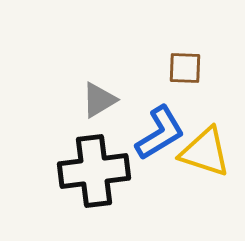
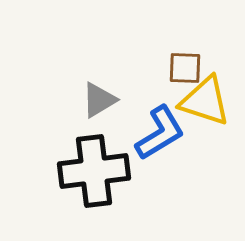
yellow triangle: moved 51 px up
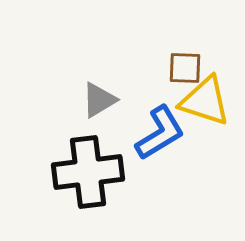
black cross: moved 6 px left, 1 px down
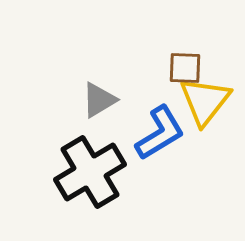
yellow triangle: rotated 50 degrees clockwise
black cross: moved 2 px right; rotated 24 degrees counterclockwise
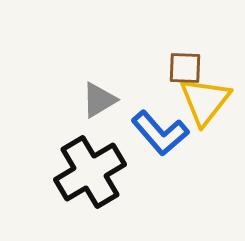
blue L-shape: rotated 80 degrees clockwise
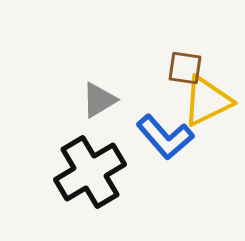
brown square: rotated 6 degrees clockwise
yellow triangle: moved 2 px right; rotated 26 degrees clockwise
blue L-shape: moved 5 px right, 4 px down
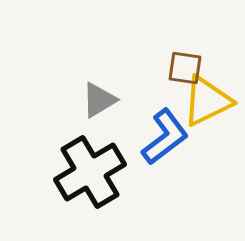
blue L-shape: rotated 86 degrees counterclockwise
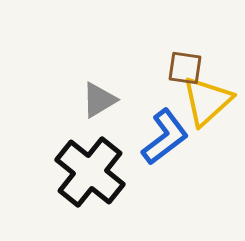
yellow triangle: rotated 16 degrees counterclockwise
black cross: rotated 20 degrees counterclockwise
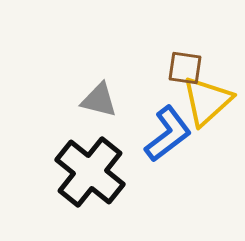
gray triangle: rotated 45 degrees clockwise
blue L-shape: moved 3 px right, 3 px up
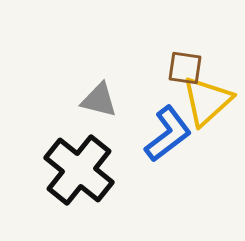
black cross: moved 11 px left, 2 px up
